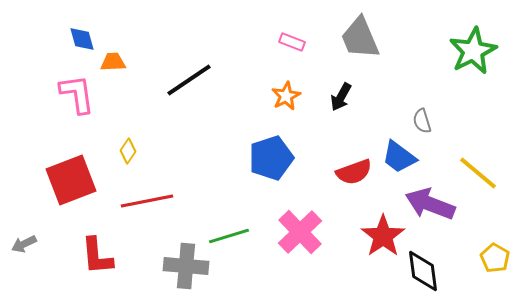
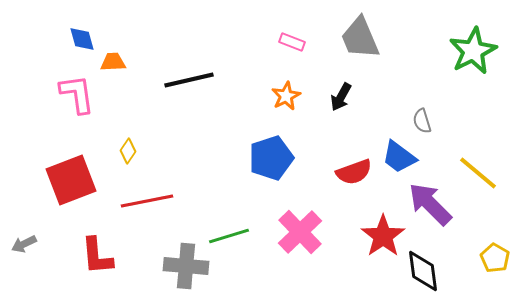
black line: rotated 21 degrees clockwise
purple arrow: rotated 24 degrees clockwise
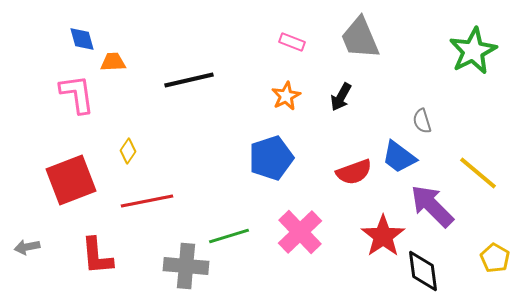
purple arrow: moved 2 px right, 2 px down
gray arrow: moved 3 px right, 3 px down; rotated 15 degrees clockwise
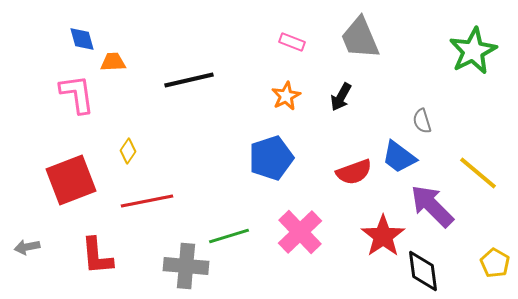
yellow pentagon: moved 5 px down
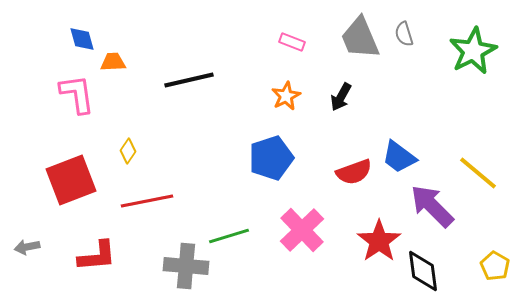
gray semicircle: moved 18 px left, 87 px up
pink cross: moved 2 px right, 2 px up
red star: moved 4 px left, 5 px down
red L-shape: rotated 90 degrees counterclockwise
yellow pentagon: moved 3 px down
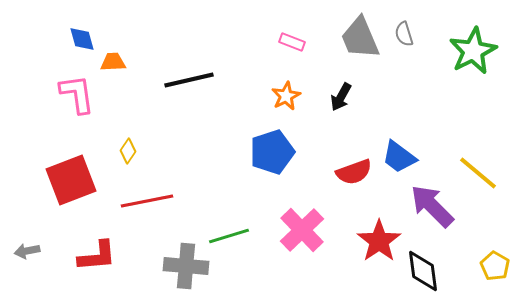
blue pentagon: moved 1 px right, 6 px up
gray arrow: moved 4 px down
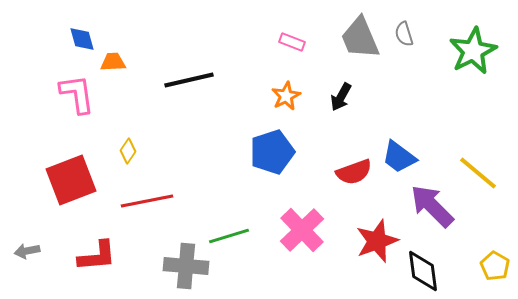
red star: moved 2 px left; rotated 15 degrees clockwise
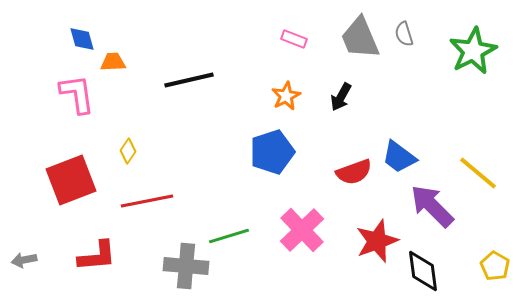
pink rectangle: moved 2 px right, 3 px up
gray arrow: moved 3 px left, 9 px down
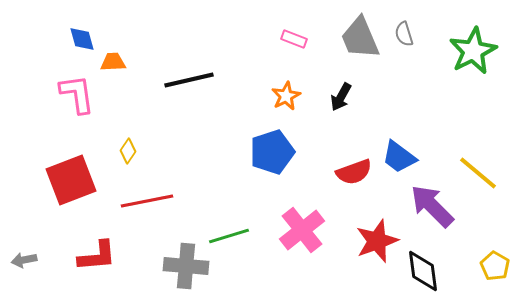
pink cross: rotated 6 degrees clockwise
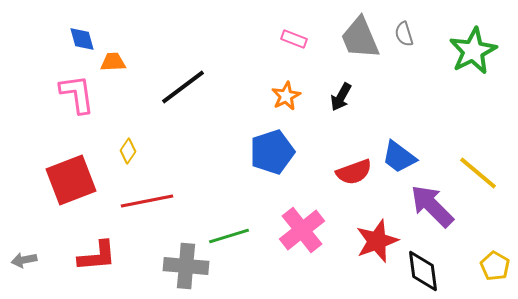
black line: moved 6 px left, 7 px down; rotated 24 degrees counterclockwise
